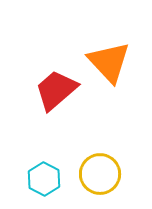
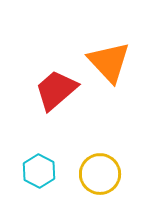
cyan hexagon: moved 5 px left, 8 px up
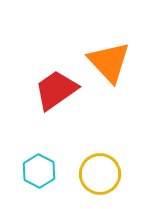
red trapezoid: rotated 6 degrees clockwise
